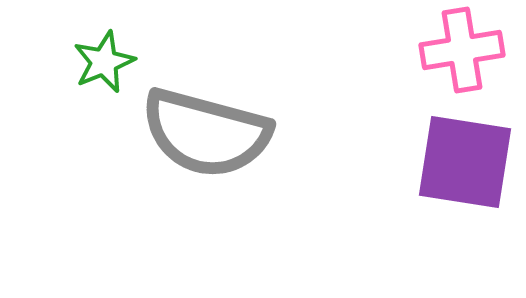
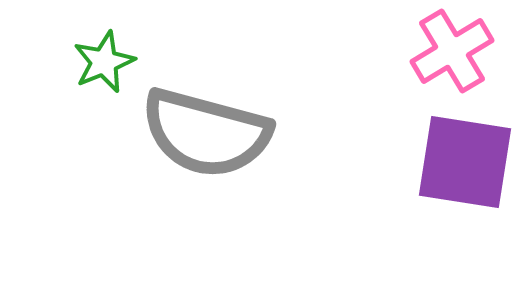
pink cross: moved 10 px left, 1 px down; rotated 22 degrees counterclockwise
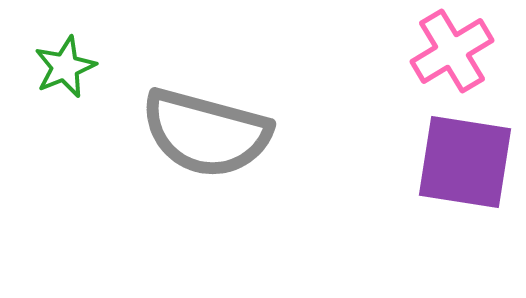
green star: moved 39 px left, 5 px down
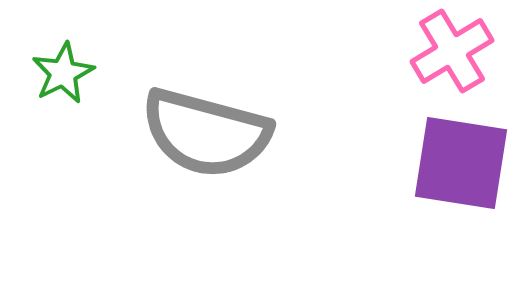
green star: moved 2 px left, 6 px down; rotated 4 degrees counterclockwise
purple square: moved 4 px left, 1 px down
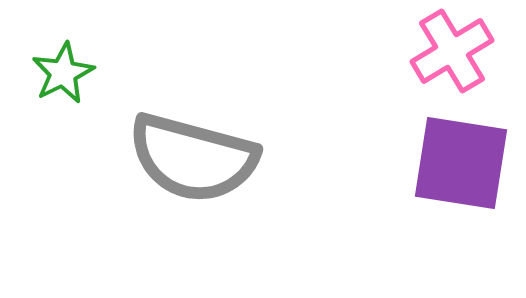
gray semicircle: moved 13 px left, 25 px down
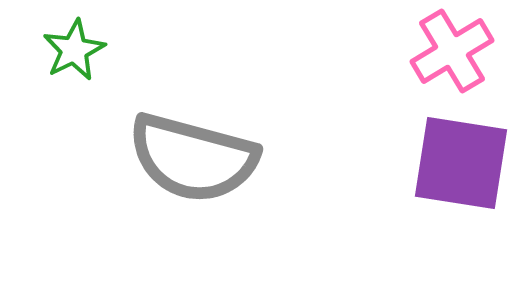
green star: moved 11 px right, 23 px up
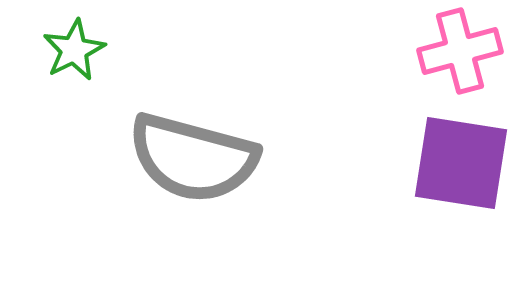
pink cross: moved 8 px right; rotated 16 degrees clockwise
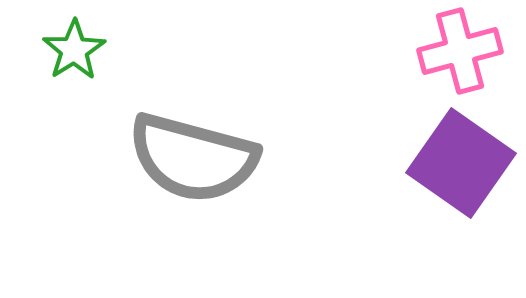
green star: rotated 6 degrees counterclockwise
purple square: rotated 26 degrees clockwise
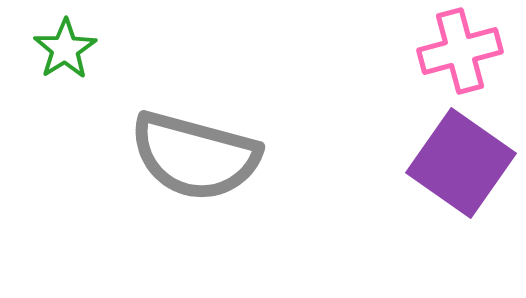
green star: moved 9 px left, 1 px up
gray semicircle: moved 2 px right, 2 px up
